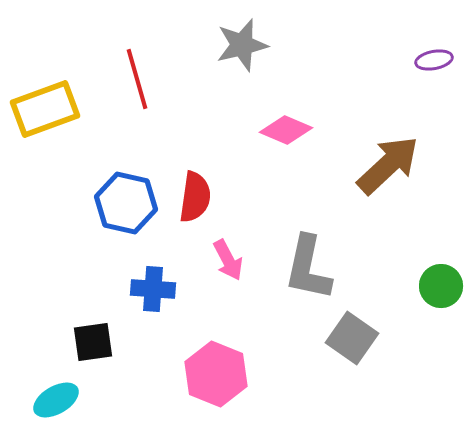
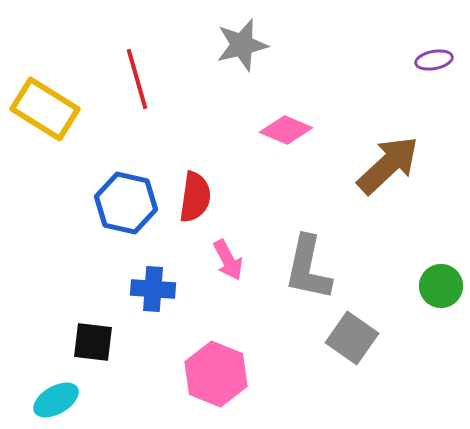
yellow rectangle: rotated 52 degrees clockwise
black square: rotated 15 degrees clockwise
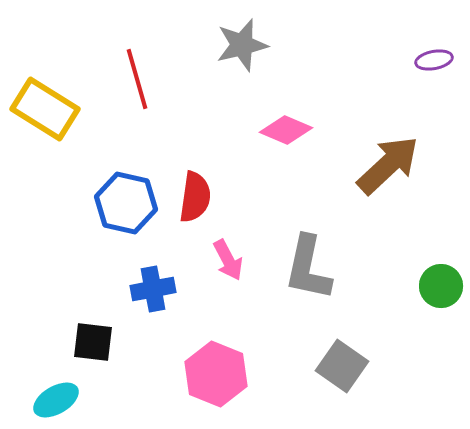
blue cross: rotated 15 degrees counterclockwise
gray square: moved 10 px left, 28 px down
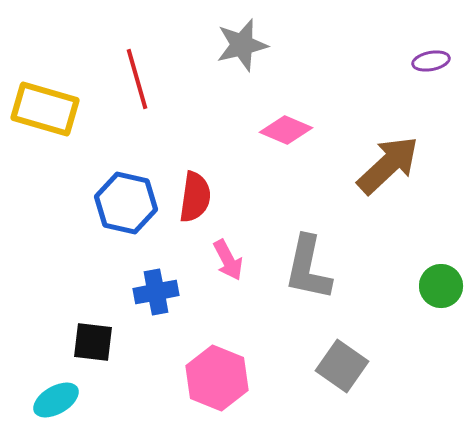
purple ellipse: moved 3 px left, 1 px down
yellow rectangle: rotated 16 degrees counterclockwise
blue cross: moved 3 px right, 3 px down
pink hexagon: moved 1 px right, 4 px down
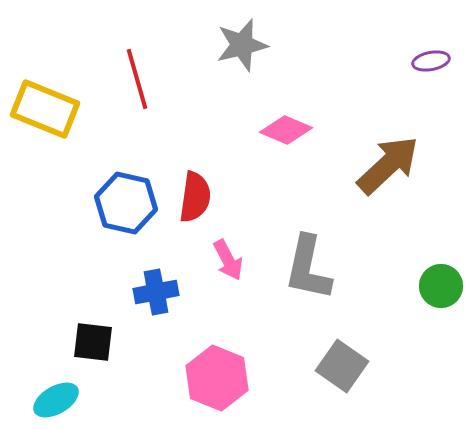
yellow rectangle: rotated 6 degrees clockwise
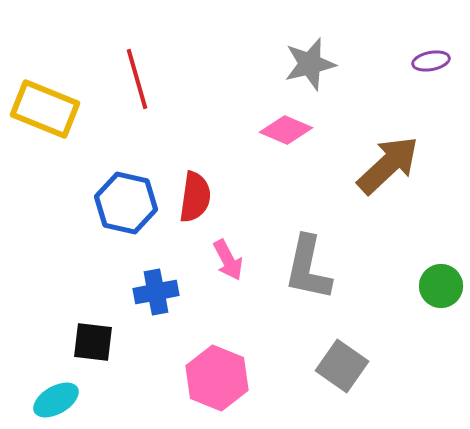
gray star: moved 68 px right, 19 px down
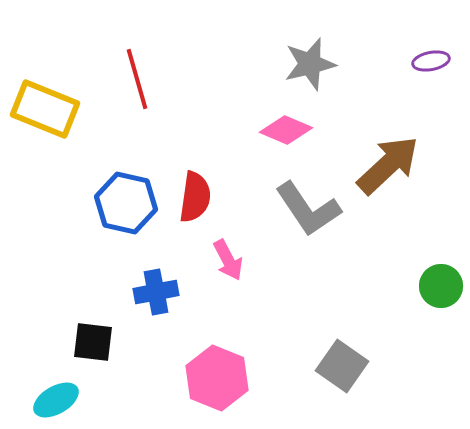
gray L-shape: moved 59 px up; rotated 46 degrees counterclockwise
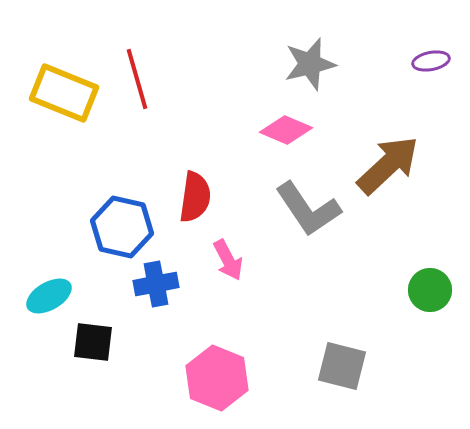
yellow rectangle: moved 19 px right, 16 px up
blue hexagon: moved 4 px left, 24 px down
green circle: moved 11 px left, 4 px down
blue cross: moved 8 px up
gray square: rotated 21 degrees counterclockwise
cyan ellipse: moved 7 px left, 104 px up
